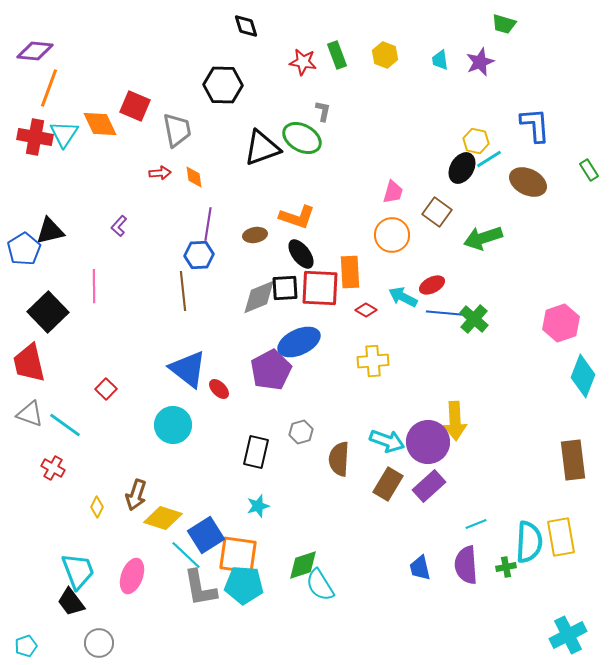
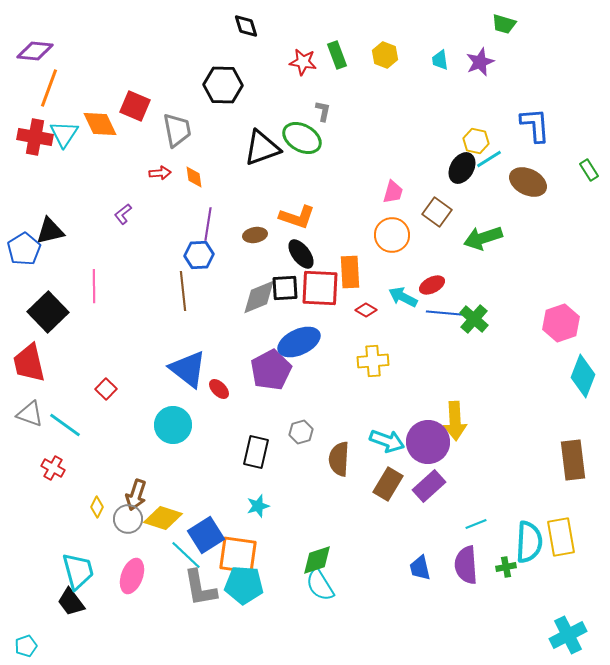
purple L-shape at (119, 226): moved 4 px right, 12 px up; rotated 10 degrees clockwise
green diamond at (303, 565): moved 14 px right, 5 px up
cyan trapezoid at (78, 571): rotated 6 degrees clockwise
gray circle at (99, 643): moved 29 px right, 124 px up
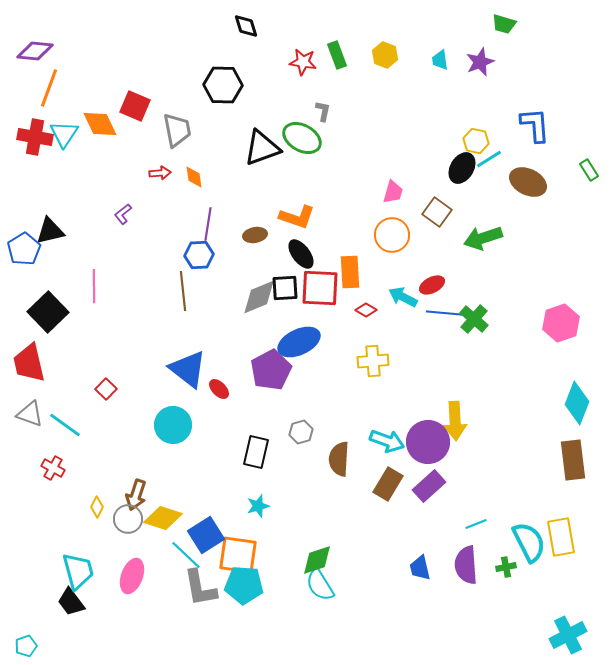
cyan diamond at (583, 376): moved 6 px left, 27 px down
cyan semicircle at (529, 542): rotated 30 degrees counterclockwise
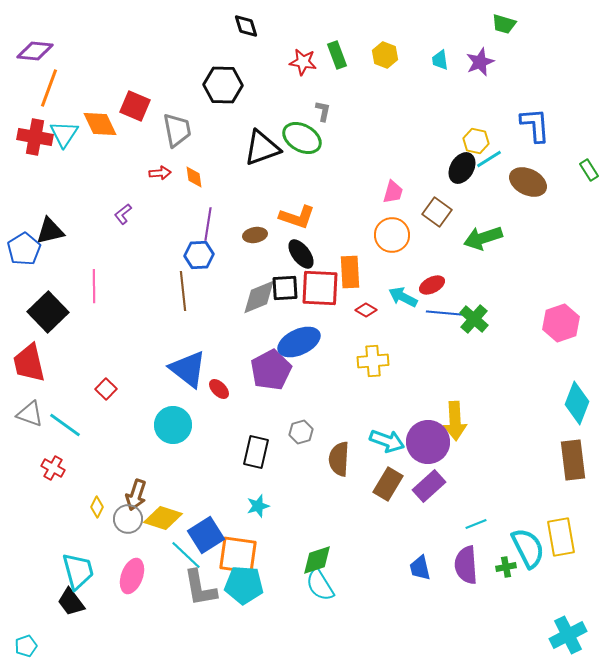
cyan semicircle at (529, 542): moved 1 px left, 6 px down
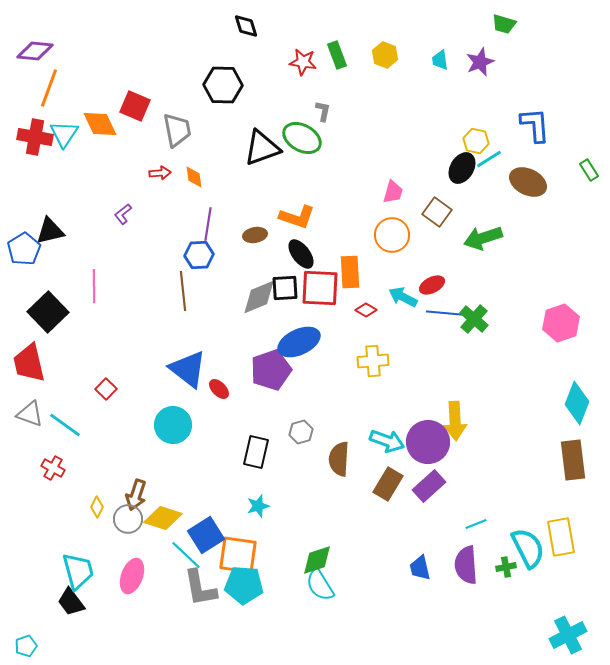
purple pentagon at (271, 370): rotated 9 degrees clockwise
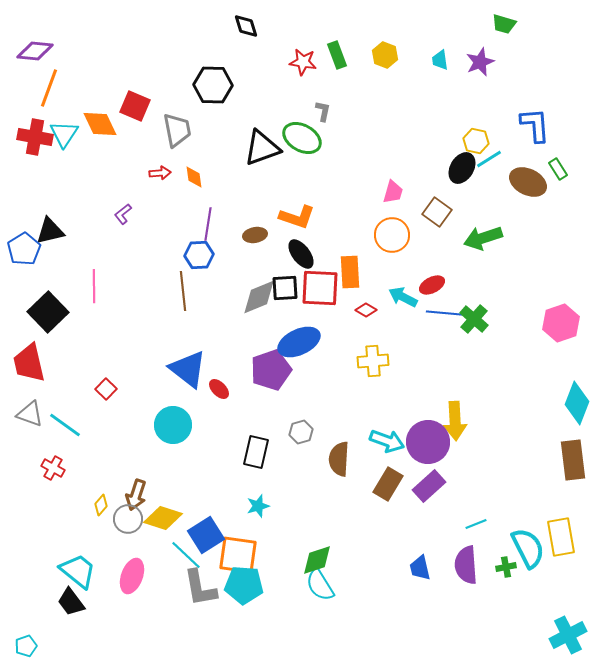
black hexagon at (223, 85): moved 10 px left
green rectangle at (589, 170): moved 31 px left, 1 px up
yellow diamond at (97, 507): moved 4 px right, 2 px up; rotated 15 degrees clockwise
cyan trapezoid at (78, 571): rotated 36 degrees counterclockwise
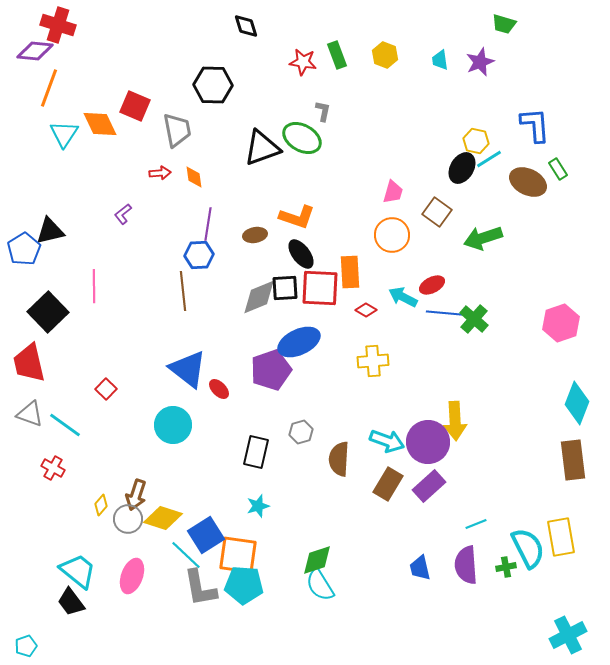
red cross at (35, 137): moved 23 px right, 112 px up; rotated 8 degrees clockwise
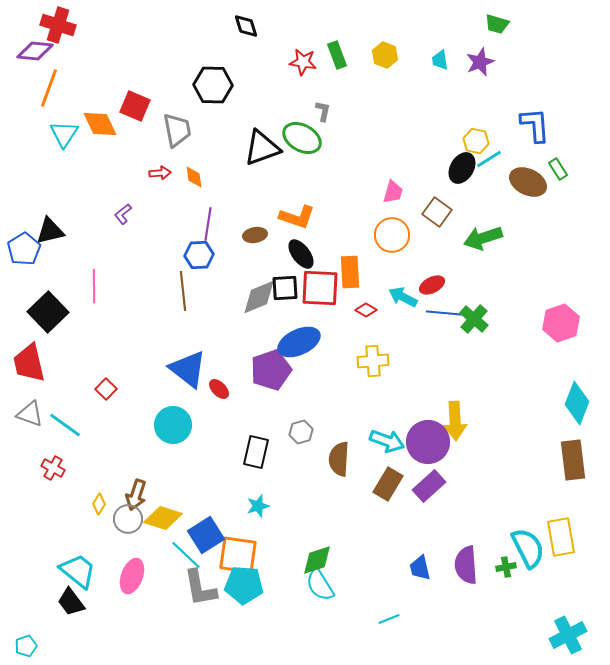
green trapezoid at (504, 24): moved 7 px left
yellow diamond at (101, 505): moved 2 px left, 1 px up; rotated 10 degrees counterclockwise
cyan line at (476, 524): moved 87 px left, 95 px down
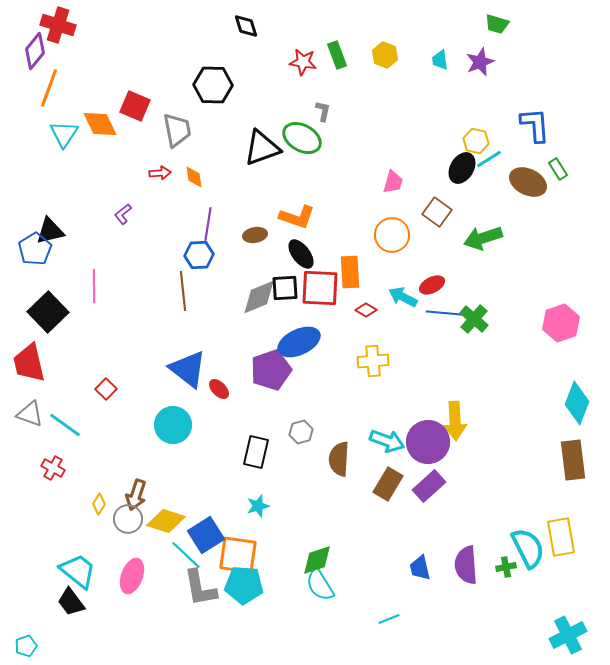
purple diamond at (35, 51): rotated 57 degrees counterclockwise
pink trapezoid at (393, 192): moved 10 px up
blue pentagon at (24, 249): moved 11 px right
yellow diamond at (163, 518): moved 3 px right, 3 px down
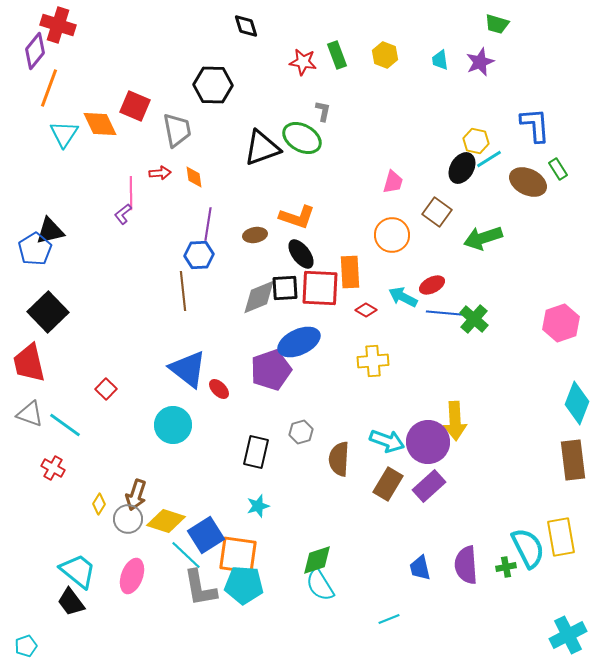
pink line at (94, 286): moved 37 px right, 93 px up
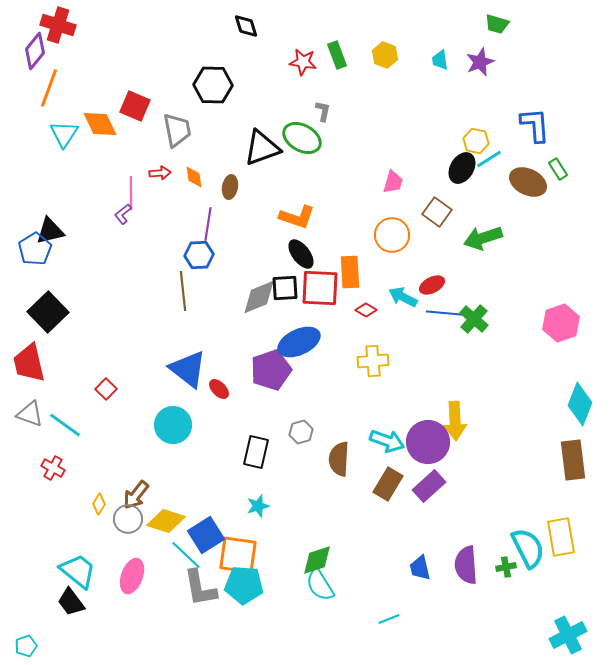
brown ellipse at (255, 235): moved 25 px left, 48 px up; rotated 70 degrees counterclockwise
cyan diamond at (577, 403): moved 3 px right, 1 px down
brown arrow at (136, 495): rotated 20 degrees clockwise
